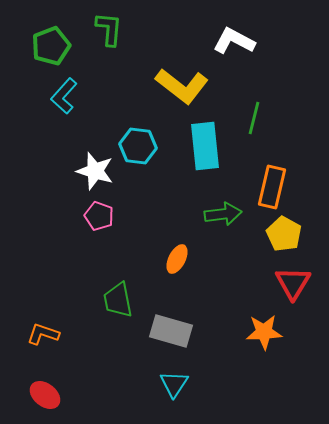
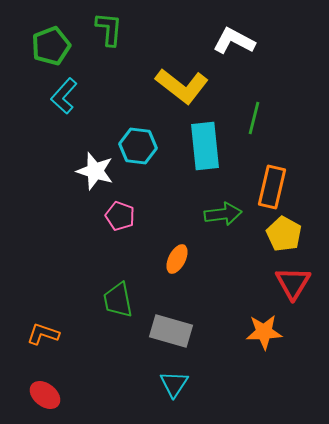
pink pentagon: moved 21 px right
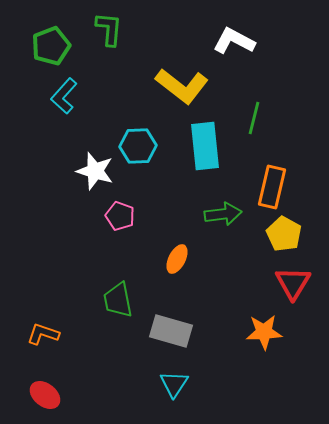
cyan hexagon: rotated 9 degrees counterclockwise
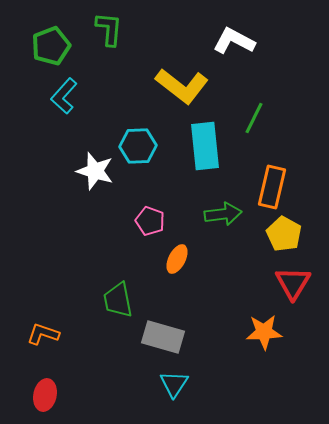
green line: rotated 12 degrees clockwise
pink pentagon: moved 30 px right, 5 px down
gray rectangle: moved 8 px left, 6 px down
red ellipse: rotated 64 degrees clockwise
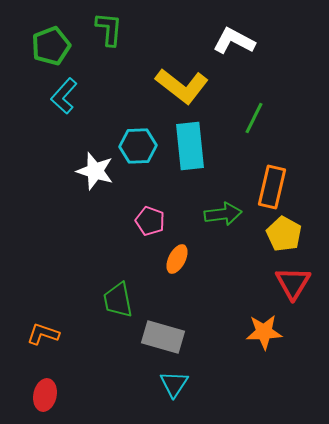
cyan rectangle: moved 15 px left
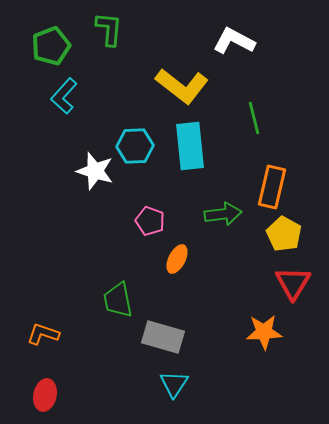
green line: rotated 40 degrees counterclockwise
cyan hexagon: moved 3 px left
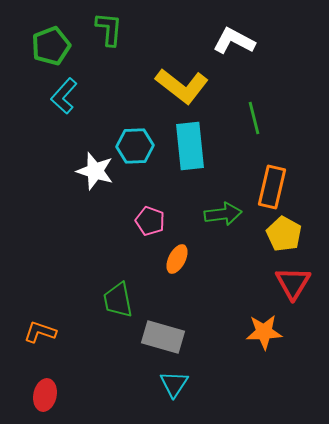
orange L-shape: moved 3 px left, 2 px up
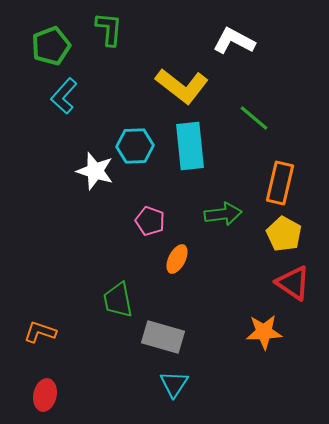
green line: rotated 36 degrees counterclockwise
orange rectangle: moved 8 px right, 4 px up
red triangle: rotated 27 degrees counterclockwise
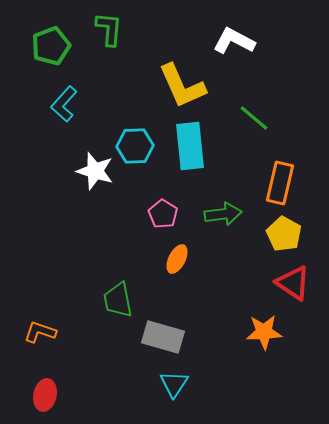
yellow L-shape: rotated 28 degrees clockwise
cyan L-shape: moved 8 px down
pink pentagon: moved 13 px right, 7 px up; rotated 12 degrees clockwise
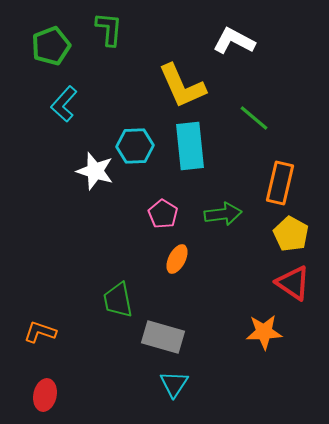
yellow pentagon: moved 7 px right
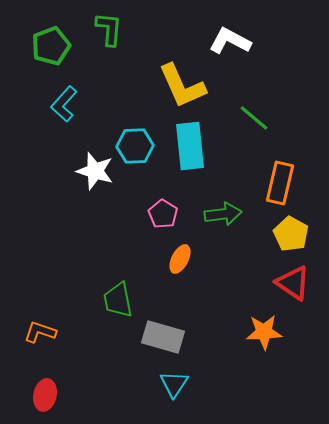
white L-shape: moved 4 px left
orange ellipse: moved 3 px right
